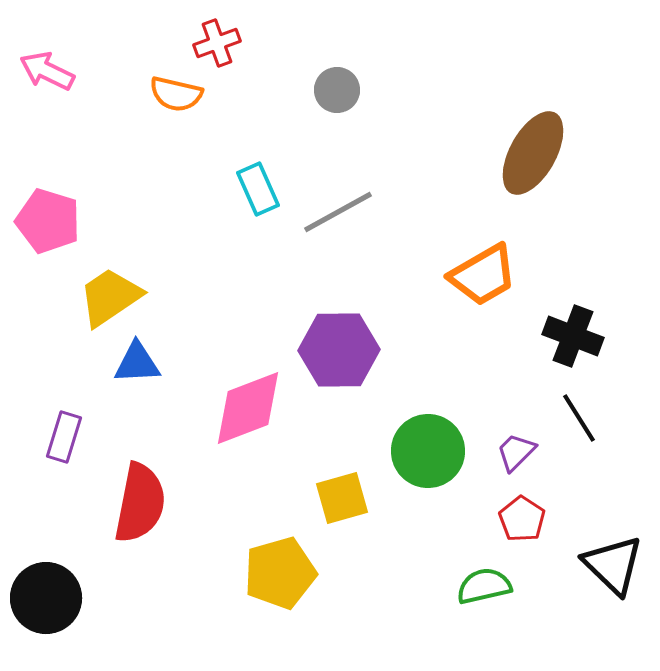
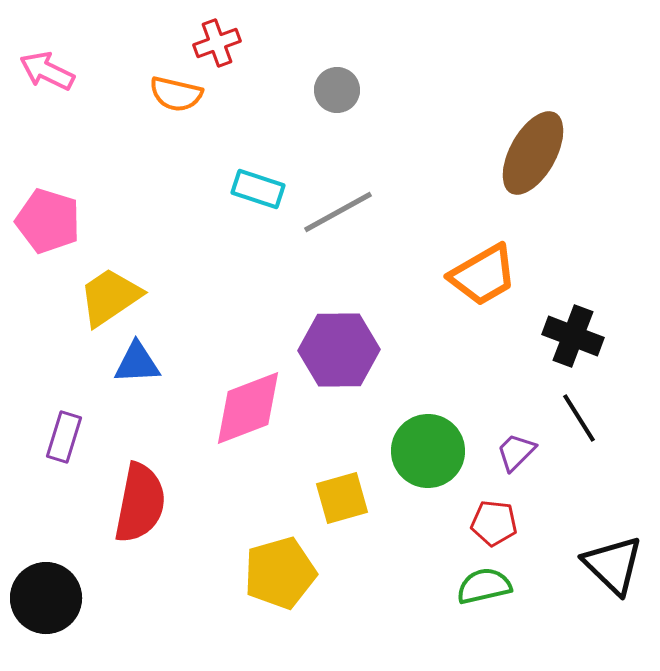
cyan rectangle: rotated 48 degrees counterclockwise
red pentagon: moved 28 px left, 4 px down; rotated 27 degrees counterclockwise
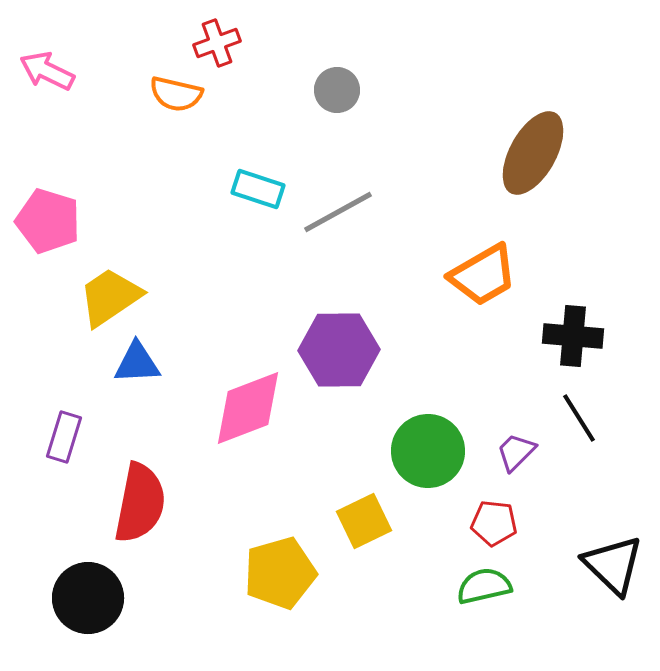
black cross: rotated 16 degrees counterclockwise
yellow square: moved 22 px right, 23 px down; rotated 10 degrees counterclockwise
black circle: moved 42 px right
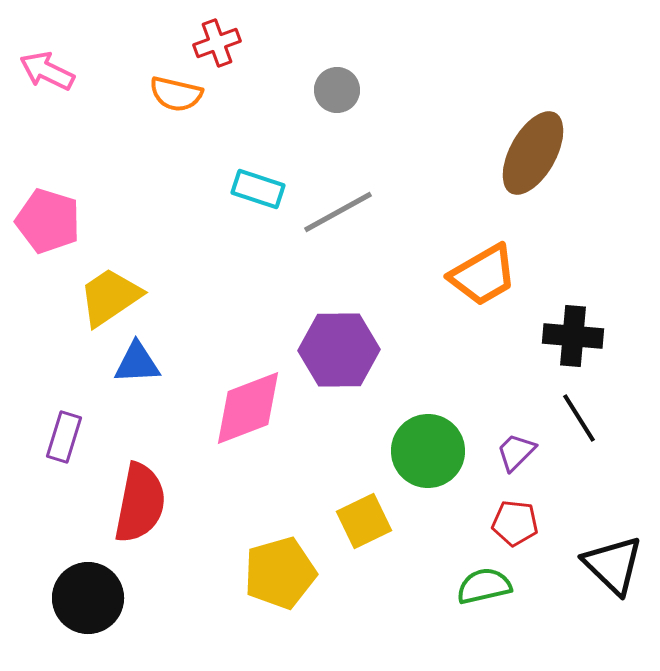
red pentagon: moved 21 px right
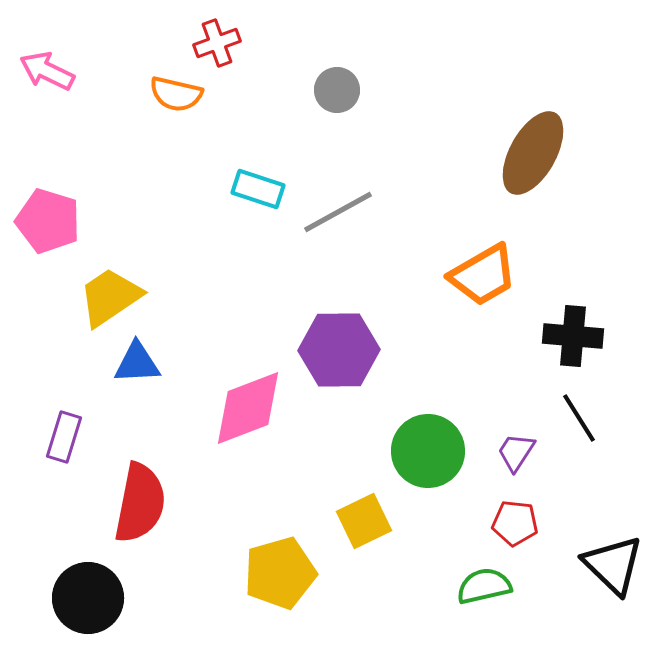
purple trapezoid: rotated 12 degrees counterclockwise
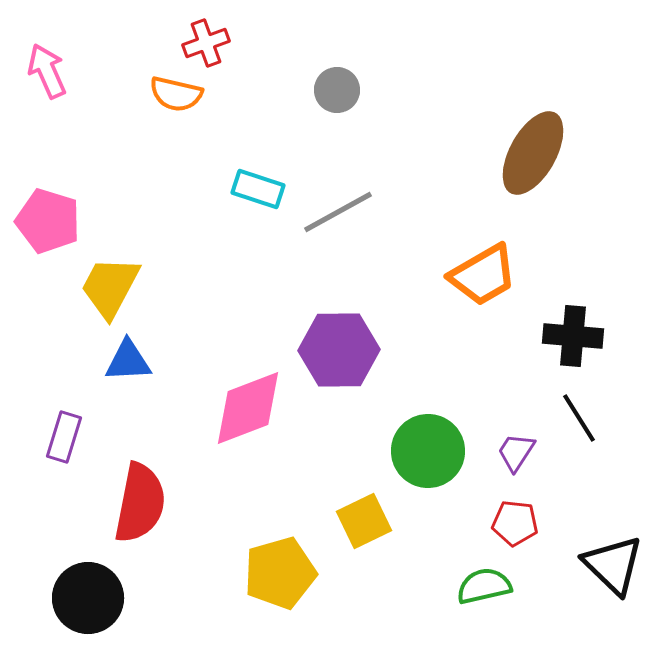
red cross: moved 11 px left
pink arrow: rotated 40 degrees clockwise
yellow trapezoid: moved 10 px up; rotated 28 degrees counterclockwise
blue triangle: moved 9 px left, 2 px up
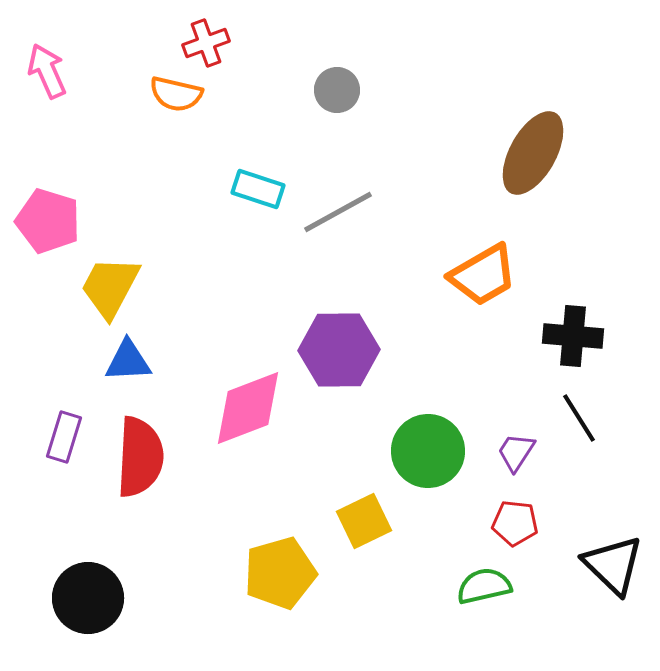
red semicircle: moved 46 px up; rotated 8 degrees counterclockwise
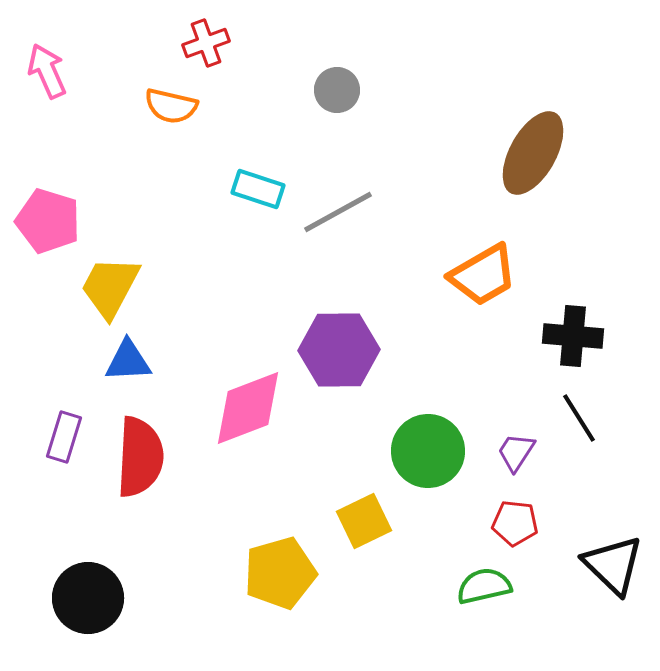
orange semicircle: moved 5 px left, 12 px down
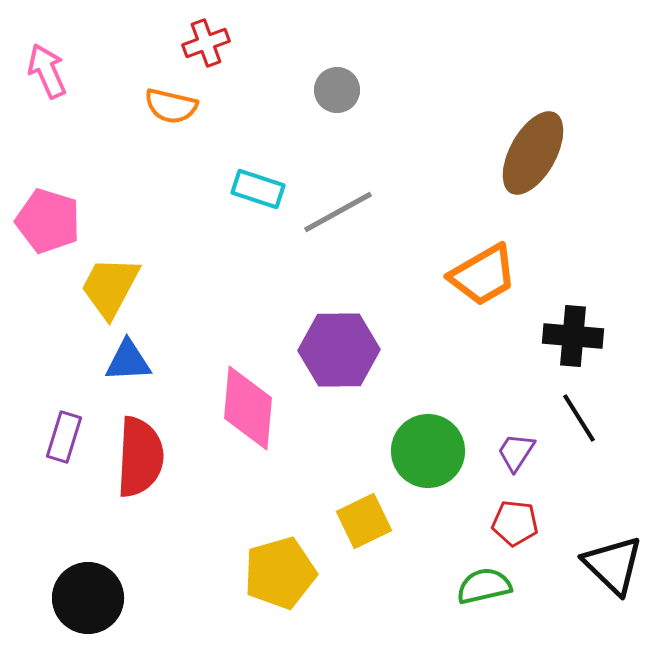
pink diamond: rotated 64 degrees counterclockwise
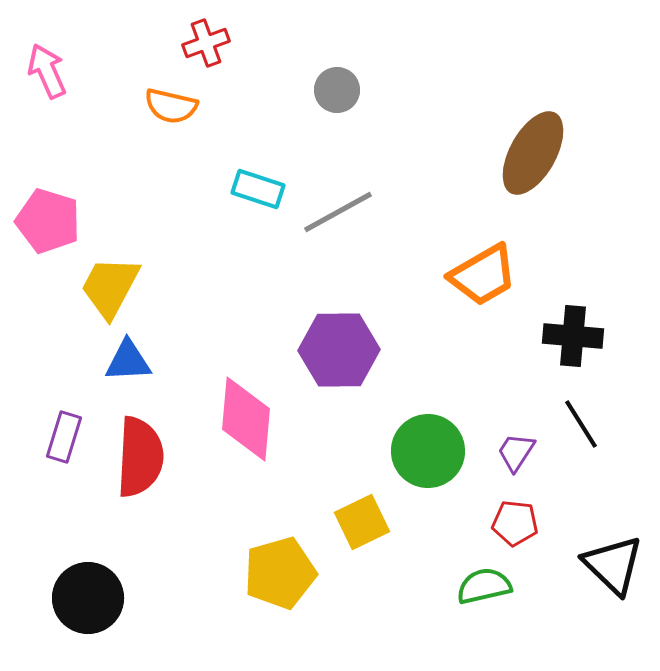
pink diamond: moved 2 px left, 11 px down
black line: moved 2 px right, 6 px down
yellow square: moved 2 px left, 1 px down
